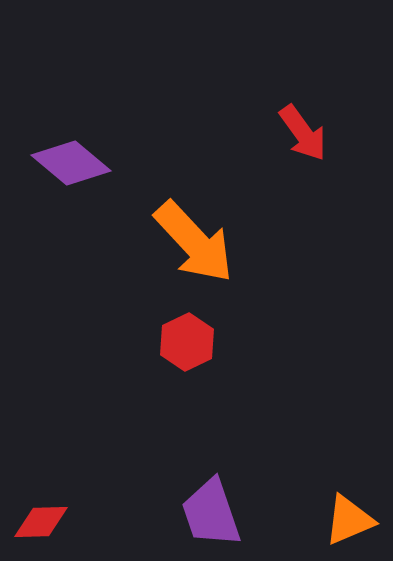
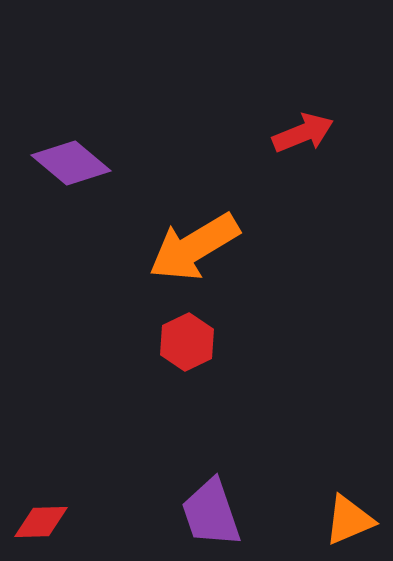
red arrow: rotated 76 degrees counterclockwise
orange arrow: moved 5 px down; rotated 102 degrees clockwise
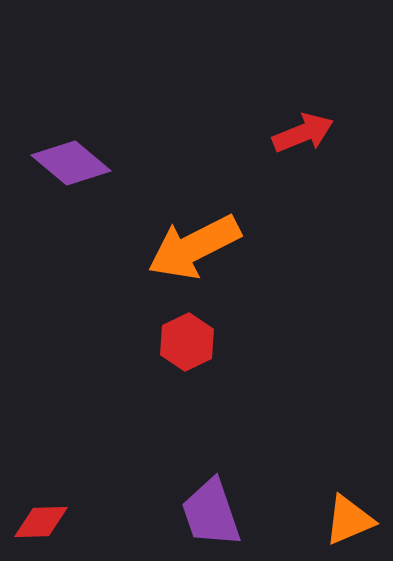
orange arrow: rotated 4 degrees clockwise
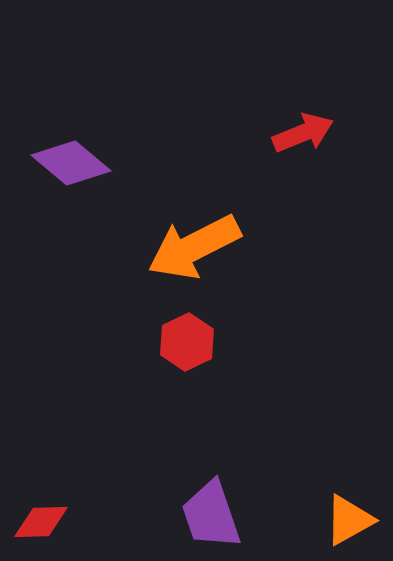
purple trapezoid: moved 2 px down
orange triangle: rotated 6 degrees counterclockwise
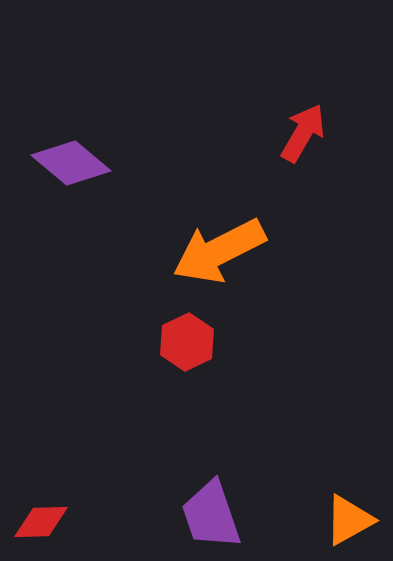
red arrow: rotated 38 degrees counterclockwise
orange arrow: moved 25 px right, 4 px down
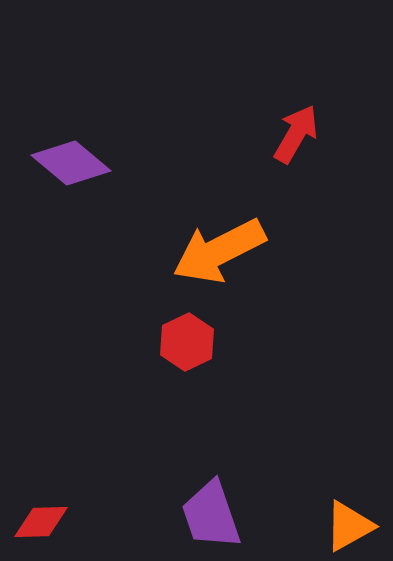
red arrow: moved 7 px left, 1 px down
orange triangle: moved 6 px down
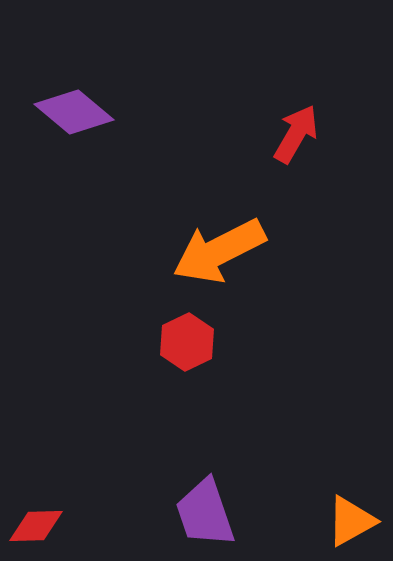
purple diamond: moved 3 px right, 51 px up
purple trapezoid: moved 6 px left, 2 px up
red diamond: moved 5 px left, 4 px down
orange triangle: moved 2 px right, 5 px up
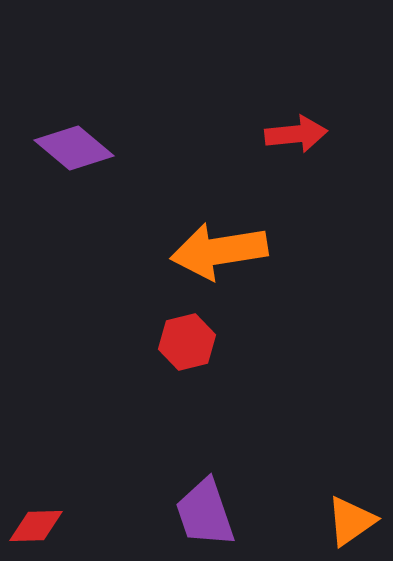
purple diamond: moved 36 px down
red arrow: rotated 54 degrees clockwise
orange arrow: rotated 18 degrees clockwise
red hexagon: rotated 12 degrees clockwise
orange triangle: rotated 6 degrees counterclockwise
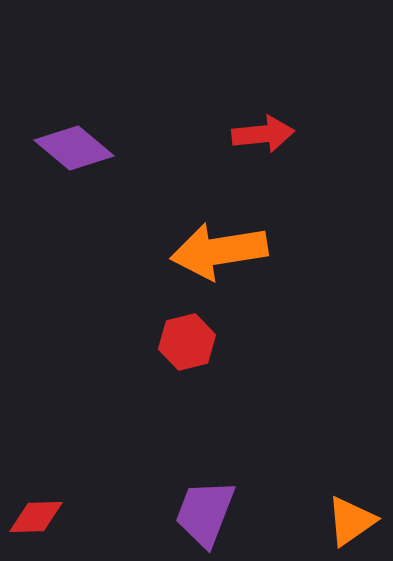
red arrow: moved 33 px left
purple trapezoid: rotated 40 degrees clockwise
red diamond: moved 9 px up
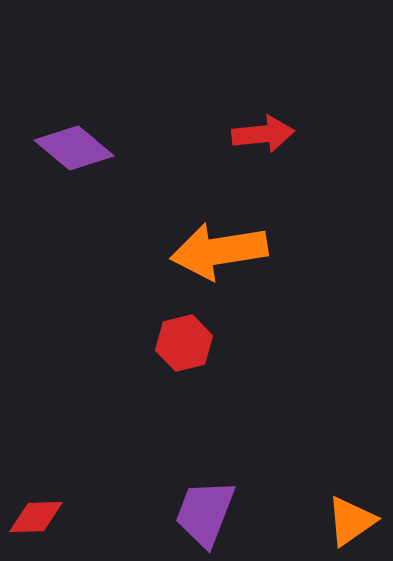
red hexagon: moved 3 px left, 1 px down
